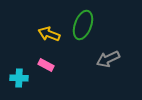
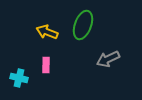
yellow arrow: moved 2 px left, 2 px up
pink rectangle: rotated 63 degrees clockwise
cyan cross: rotated 12 degrees clockwise
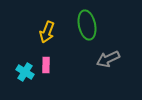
green ellipse: moved 4 px right; rotated 32 degrees counterclockwise
yellow arrow: rotated 90 degrees counterclockwise
cyan cross: moved 6 px right, 6 px up; rotated 18 degrees clockwise
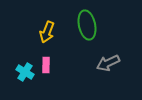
gray arrow: moved 4 px down
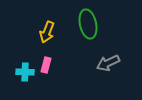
green ellipse: moved 1 px right, 1 px up
pink rectangle: rotated 14 degrees clockwise
cyan cross: rotated 30 degrees counterclockwise
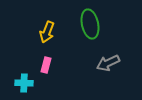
green ellipse: moved 2 px right
cyan cross: moved 1 px left, 11 px down
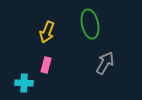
gray arrow: moved 3 px left; rotated 145 degrees clockwise
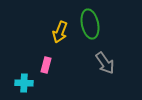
yellow arrow: moved 13 px right
gray arrow: rotated 115 degrees clockwise
